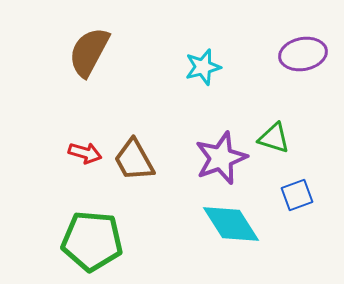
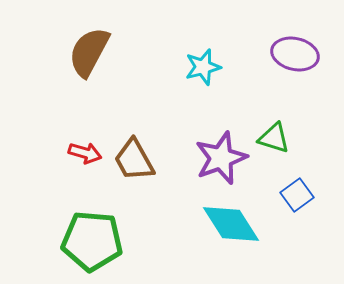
purple ellipse: moved 8 px left; rotated 24 degrees clockwise
blue square: rotated 16 degrees counterclockwise
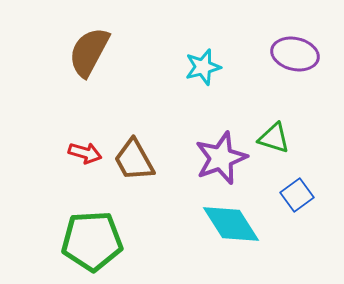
green pentagon: rotated 8 degrees counterclockwise
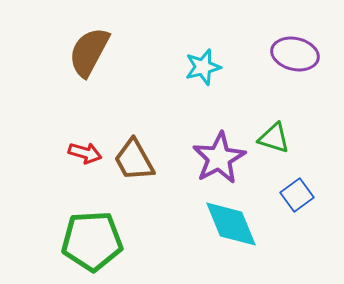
purple star: moved 2 px left; rotated 8 degrees counterclockwise
cyan diamond: rotated 10 degrees clockwise
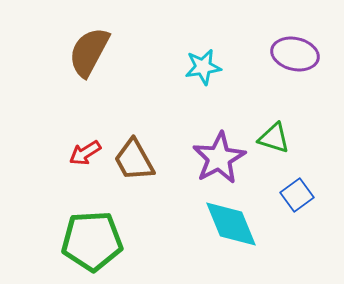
cyan star: rotated 6 degrees clockwise
red arrow: rotated 132 degrees clockwise
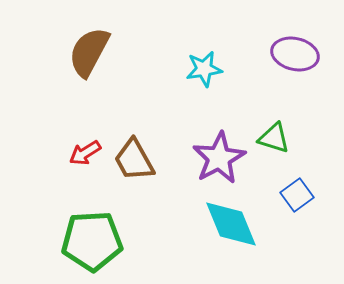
cyan star: moved 1 px right, 2 px down
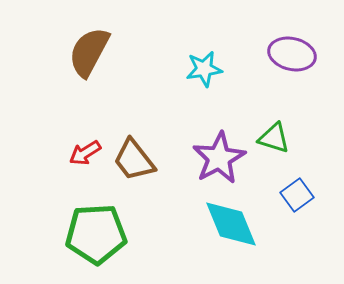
purple ellipse: moved 3 px left
brown trapezoid: rotated 9 degrees counterclockwise
green pentagon: moved 4 px right, 7 px up
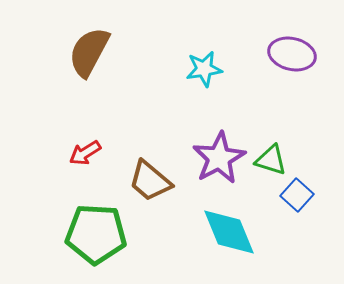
green triangle: moved 3 px left, 22 px down
brown trapezoid: moved 16 px right, 21 px down; rotated 12 degrees counterclockwise
blue square: rotated 12 degrees counterclockwise
cyan diamond: moved 2 px left, 8 px down
green pentagon: rotated 6 degrees clockwise
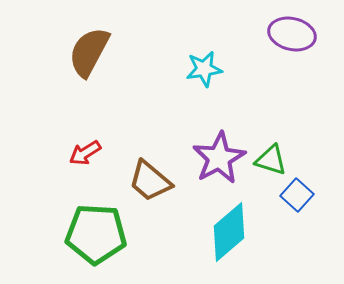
purple ellipse: moved 20 px up
cyan diamond: rotated 72 degrees clockwise
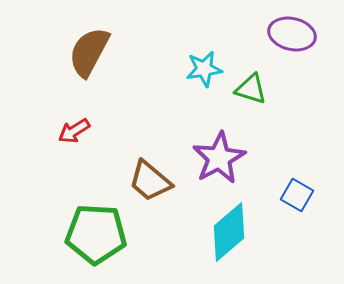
red arrow: moved 11 px left, 22 px up
green triangle: moved 20 px left, 71 px up
blue square: rotated 12 degrees counterclockwise
